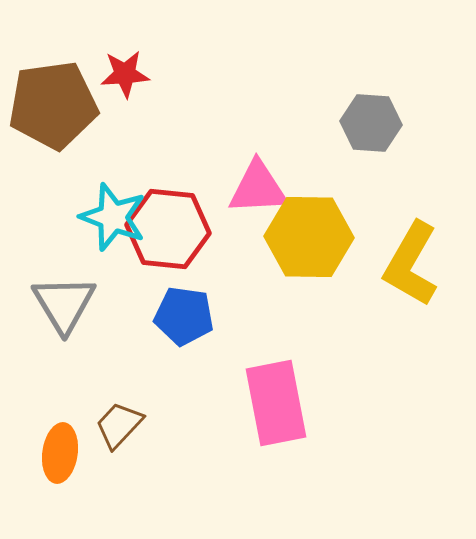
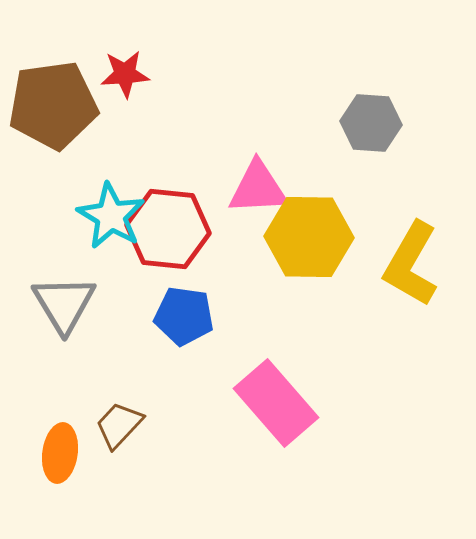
cyan star: moved 2 px left, 1 px up; rotated 10 degrees clockwise
pink rectangle: rotated 30 degrees counterclockwise
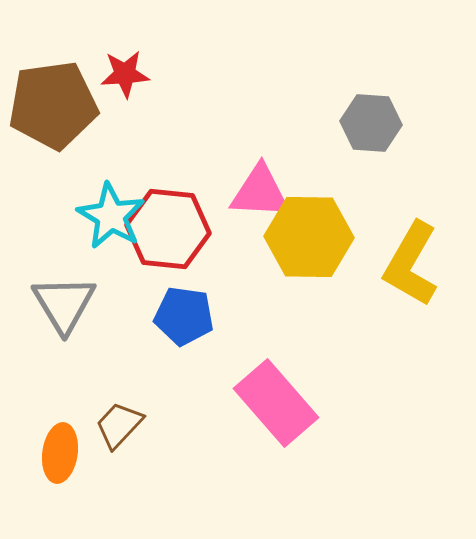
pink triangle: moved 2 px right, 4 px down; rotated 6 degrees clockwise
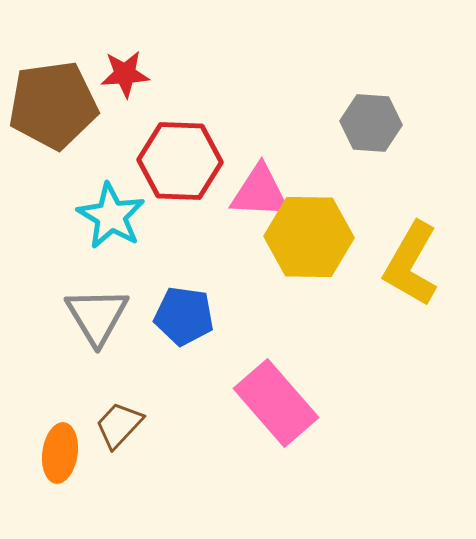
red hexagon: moved 12 px right, 68 px up; rotated 4 degrees counterclockwise
gray triangle: moved 33 px right, 12 px down
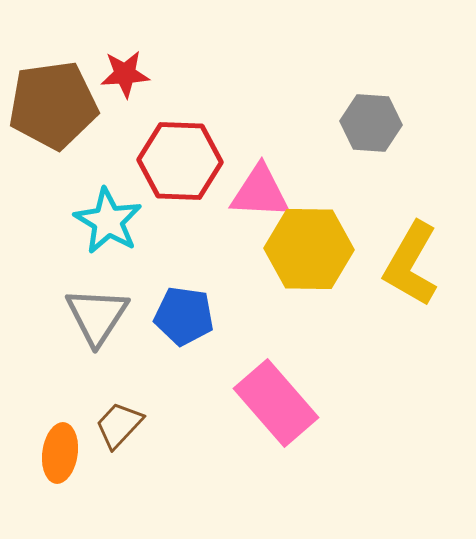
cyan star: moved 3 px left, 5 px down
yellow hexagon: moved 12 px down
gray triangle: rotated 4 degrees clockwise
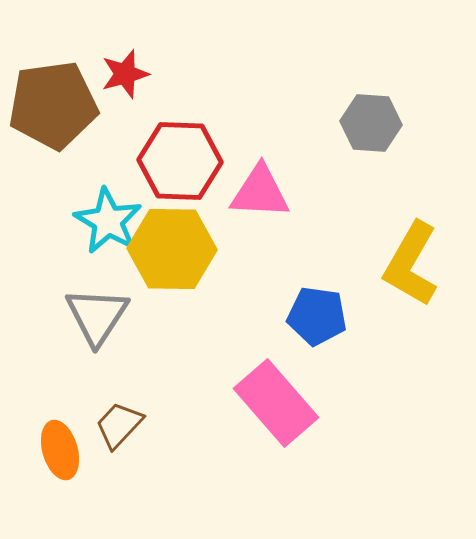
red star: rotated 12 degrees counterclockwise
yellow hexagon: moved 137 px left
blue pentagon: moved 133 px right
orange ellipse: moved 3 px up; rotated 24 degrees counterclockwise
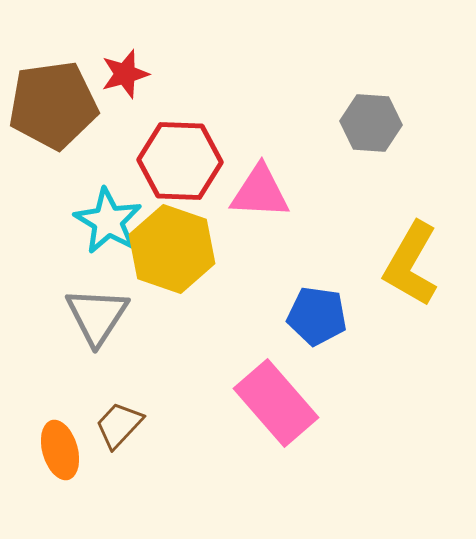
yellow hexagon: rotated 18 degrees clockwise
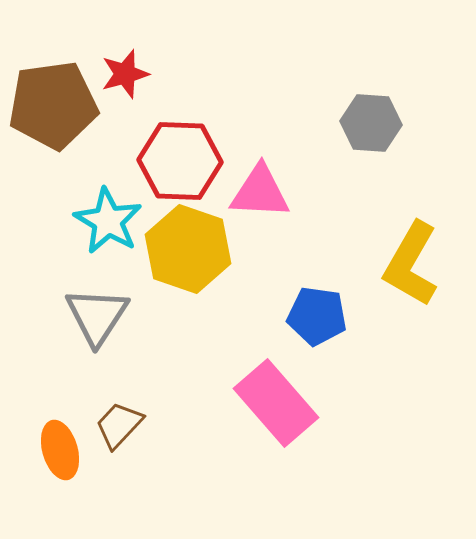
yellow hexagon: moved 16 px right
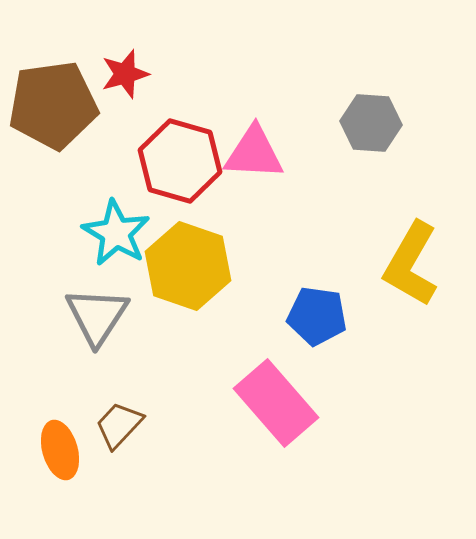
red hexagon: rotated 14 degrees clockwise
pink triangle: moved 6 px left, 39 px up
cyan star: moved 8 px right, 12 px down
yellow hexagon: moved 17 px down
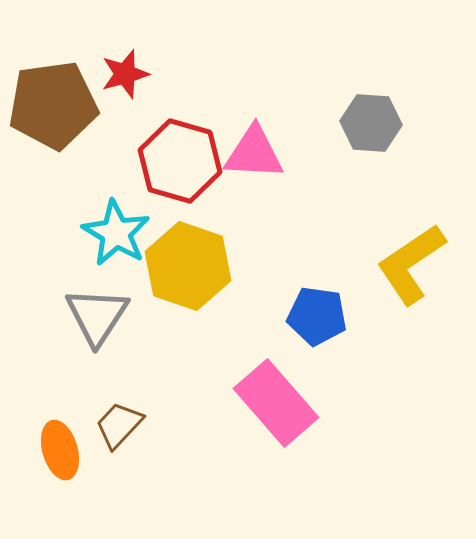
yellow L-shape: rotated 26 degrees clockwise
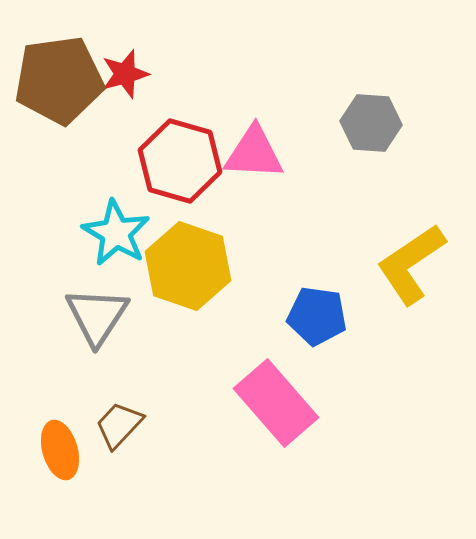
brown pentagon: moved 6 px right, 25 px up
